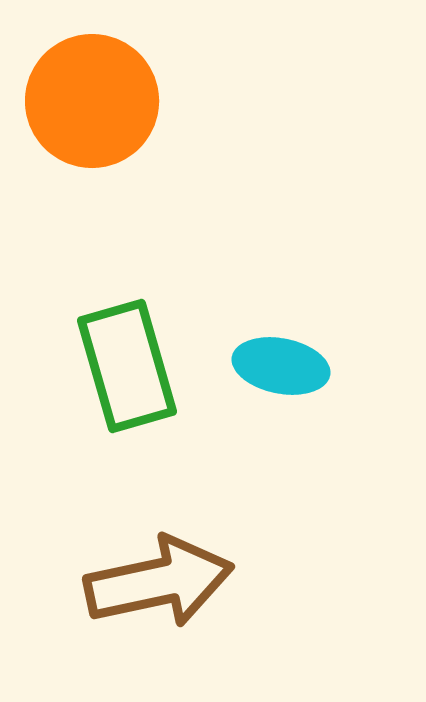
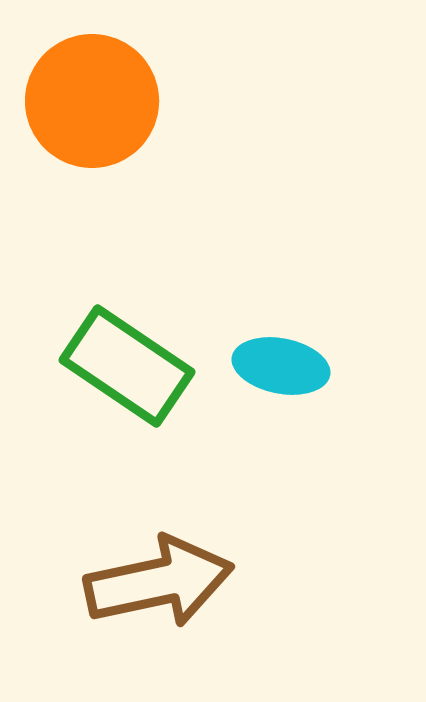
green rectangle: rotated 40 degrees counterclockwise
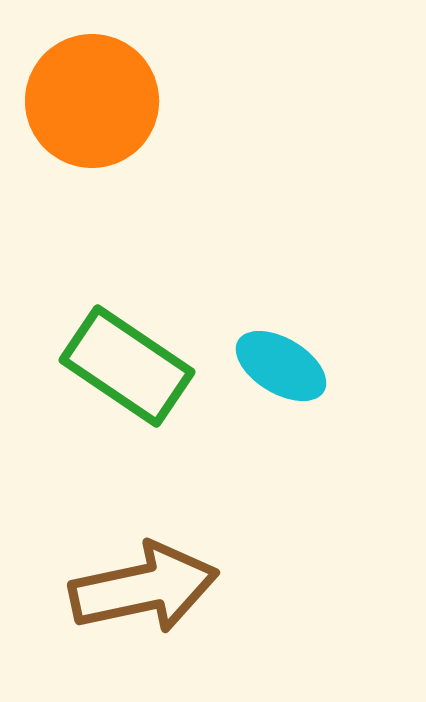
cyan ellipse: rotated 20 degrees clockwise
brown arrow: moved 15 px left, 6 px down
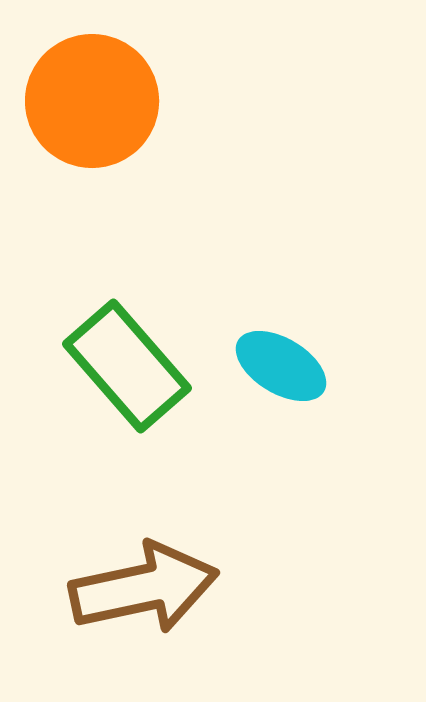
green rectangle: rotated 15 degrees clockwise
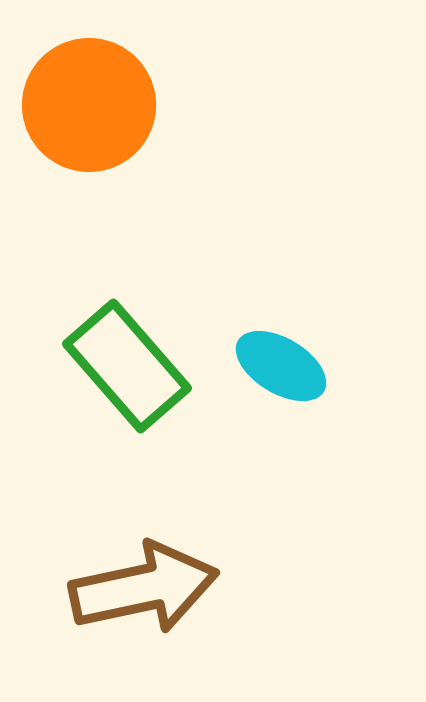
orange circle: moved 3 px left, 4 px down
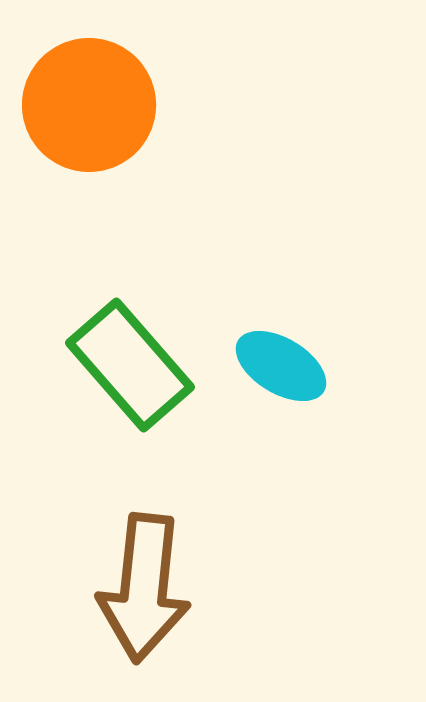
green rectangle: moved 3 px right, 1 px up
brown arrow: rotated 108 degrees clockwise
